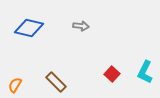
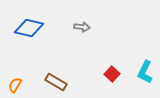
gray arrow: moved 1 px right, 1 px down
brown rectangle: rotated 15 degrees counterclockwise
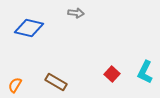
gray arrow: moved 6 px left, 14 px up
